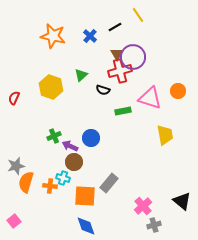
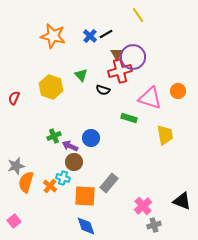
black line: moved 9 px left, 7 px down
green triangle: rotated 32 degrees counterclockwise
green rectangle: moved 6 px right, 7 px down; rotated 28 degrees clockwise
orange cross: rotated 32 degrees clockwise
black triangle: rotated 18 degrees counterclockwise
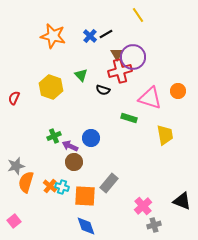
cyan cross: moved 1 px left, 9 px down
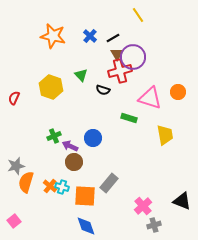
black line: moved 7 px right, 4 px down
orange circle: moved 1 px down
blue circle: moved 2 px right
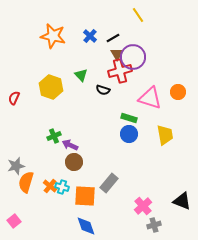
blue circle: moved 36 px right, 4 px up
purple arrow: moved 1 px up
